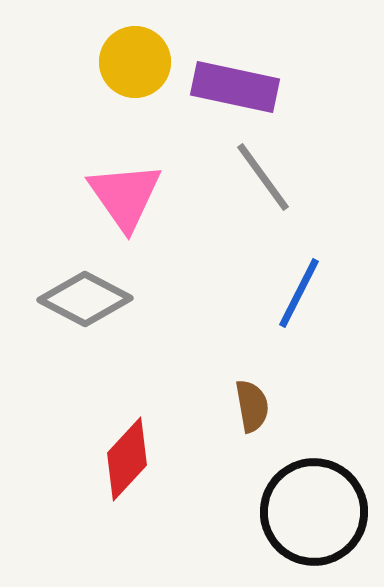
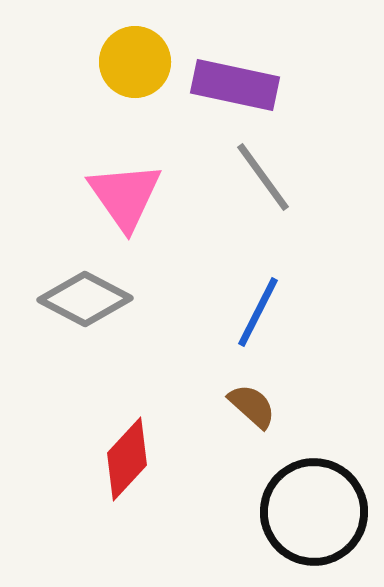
purple rectangle: moved 2 px up
blue line: moved 41 px left, 19 px down
brown semicircle: rotated 38 degrees counterclockwise
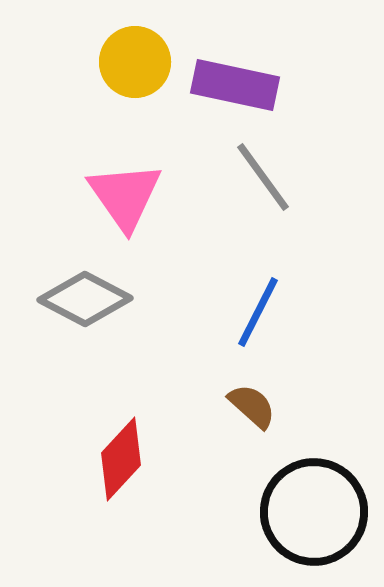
red diamond: moved 6 px left
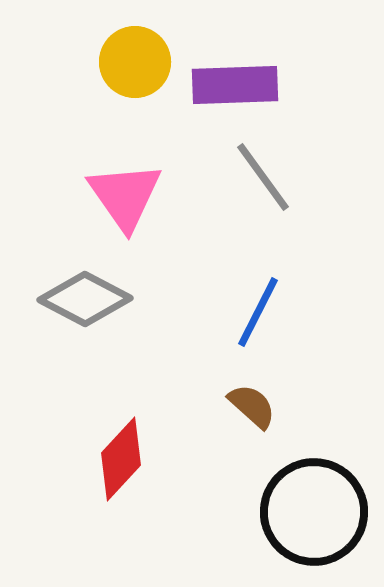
purple rectangle: rotated 14 degrees counterclockwise
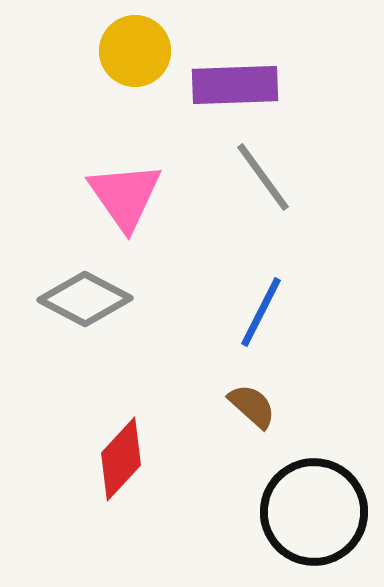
yellow circle: moved 11 px up
blue line: moved 3 px right
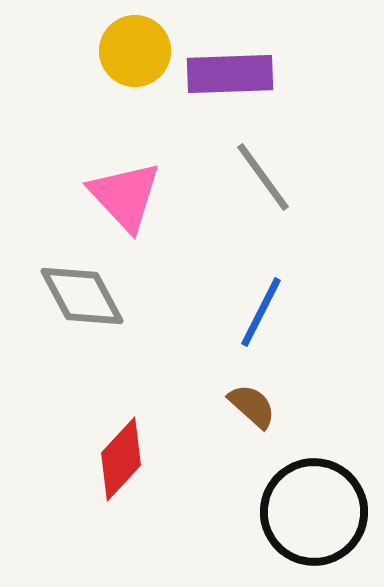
purple rectangle: moved 5 px left, 11 px up
pink triangle: rotated 8 degrees counterclockwise
gray diamond: moved 3 px left, 3 px up; rotated 34 degrees clockwise
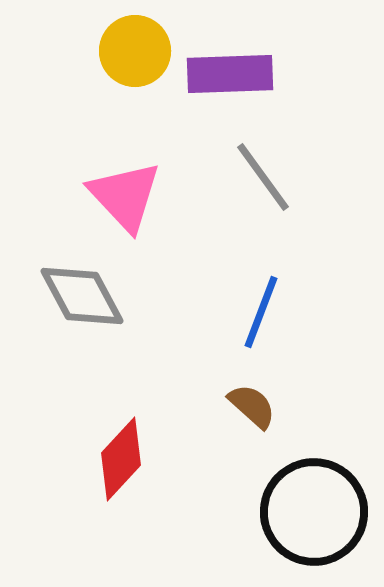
blue line: rotated 6 degrees counterclockwise
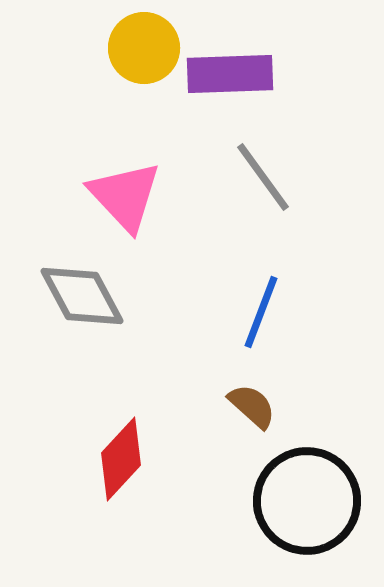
yellow circle: moved 9 px right, 3 px up
black circle: moved 7 px left, 11 px up
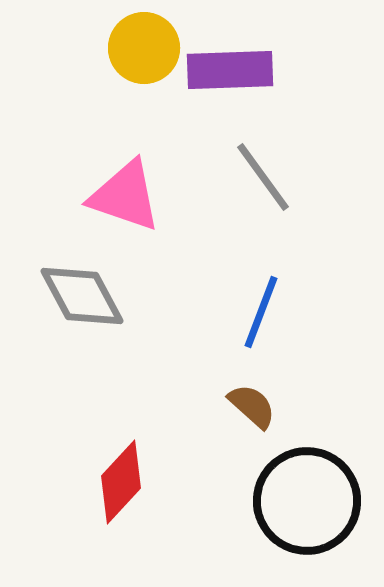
purple rectangle: moved 4 px up
pink triangle: rotated 28 degrees counterclockwise
red diamond: moved 23 px down
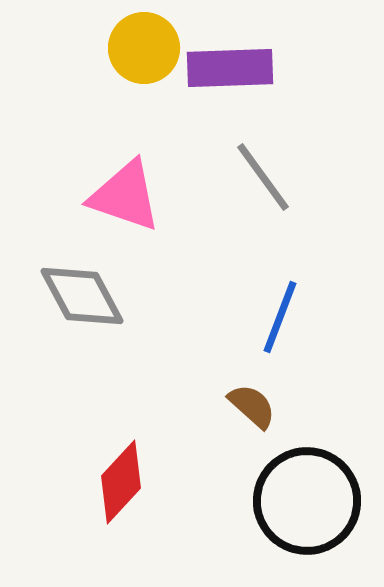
purple rectangle: moved 2 px up
blue line: moved 19 px right, 5 px down
